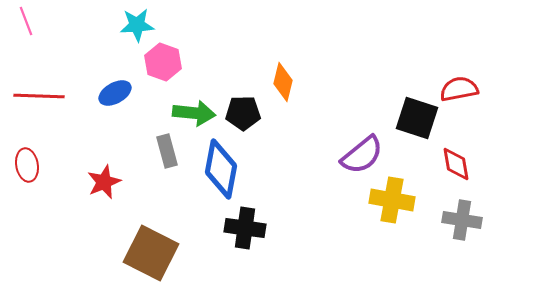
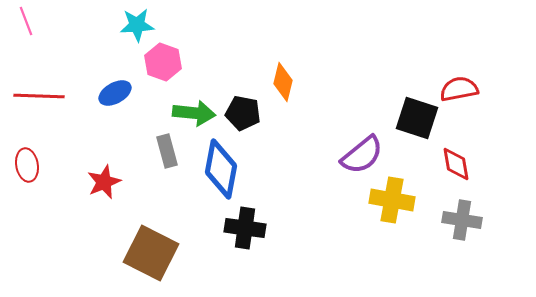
black pentagon: rotated 12 degrees clockwise
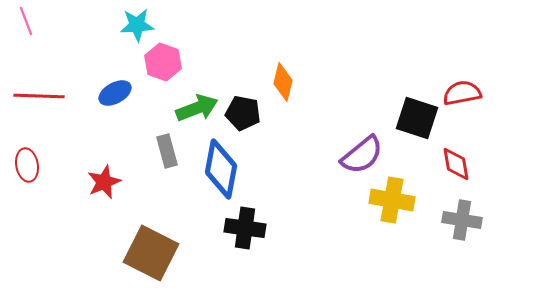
red semicircle: moved 3 px right, 4 px down
green arrow: moved 3 px right, 5 px up; rotated 27 degrees counterclockwise
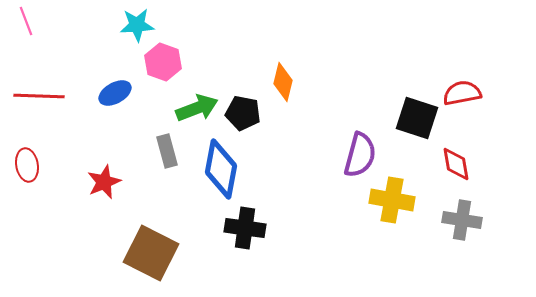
purple semicircle: moved 2 px left; rotated 36 degrees counterclockwise
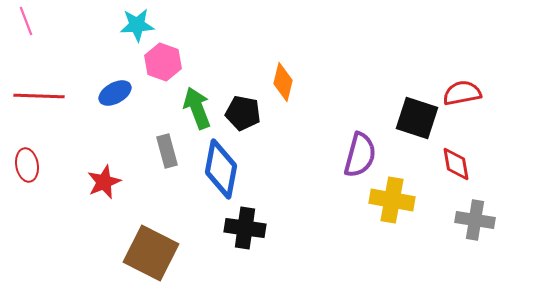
green arrow: rotated 90 degrees counterclockwise
gray cross: moved 13 px right
